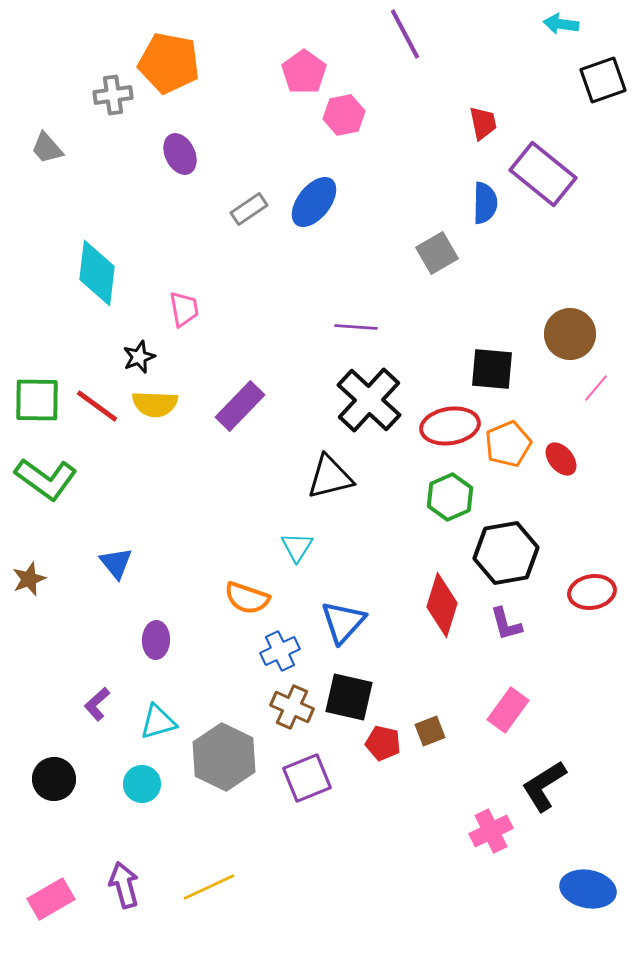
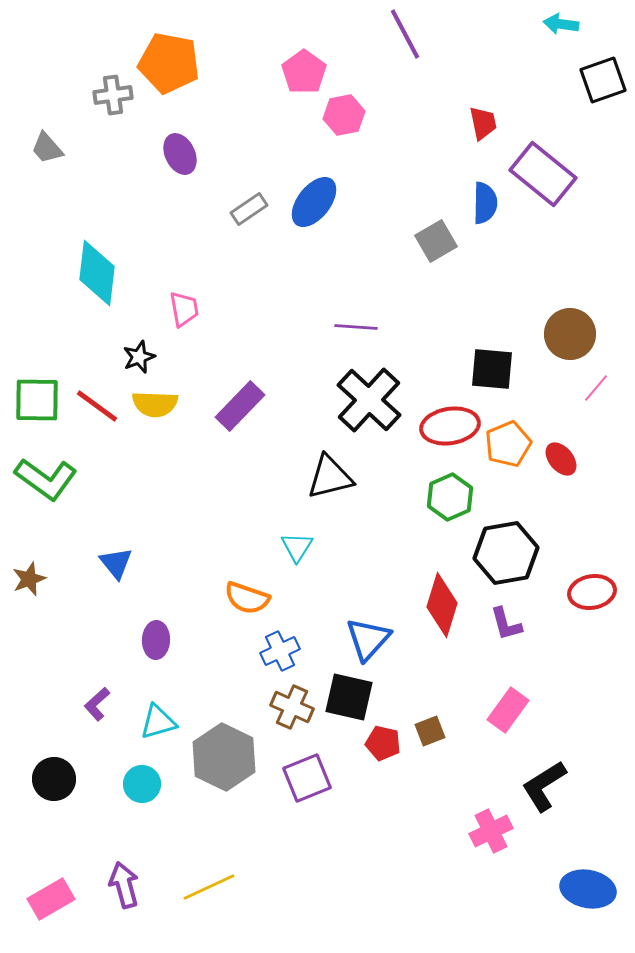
gray square at (437, 253): moved 1 px left, 12 px up
blue triangle at (343, 622): moved 25 px right, 17 px down
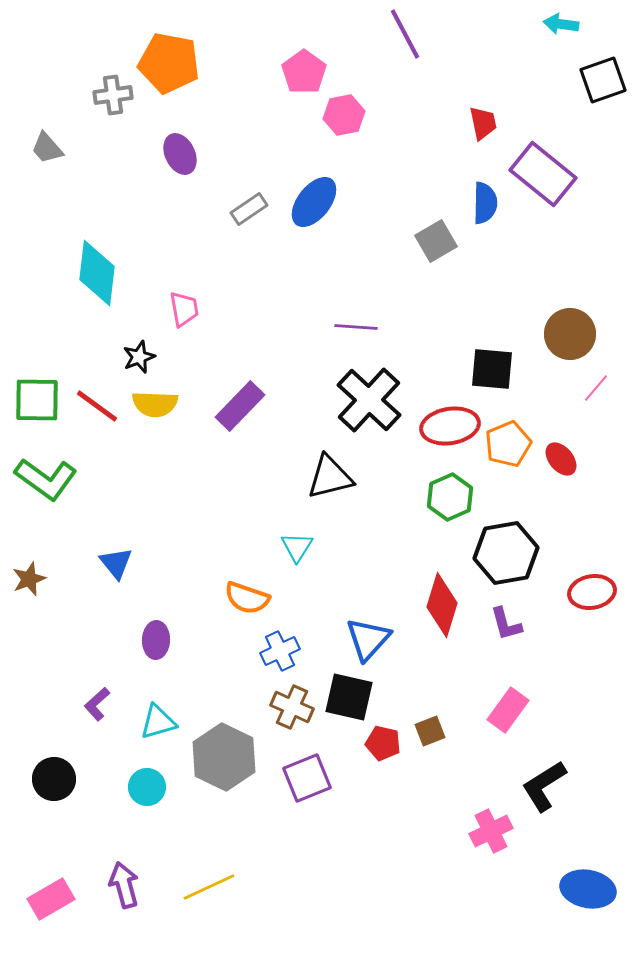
cyan circle at (142, 784): moved 5 px right, 3 px down
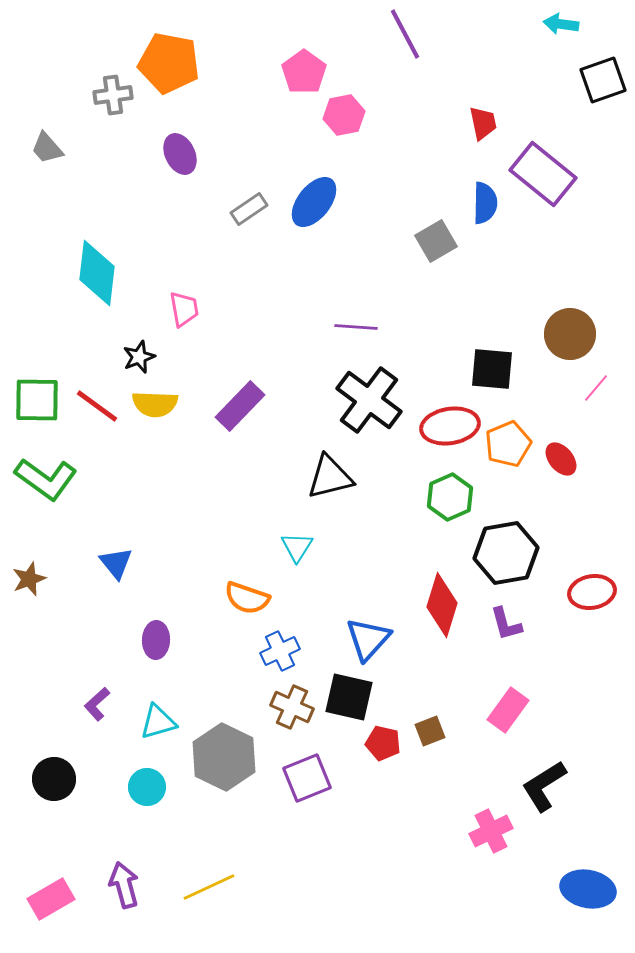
black cross at (369, 400): rotated 6 degrees counterclockwise
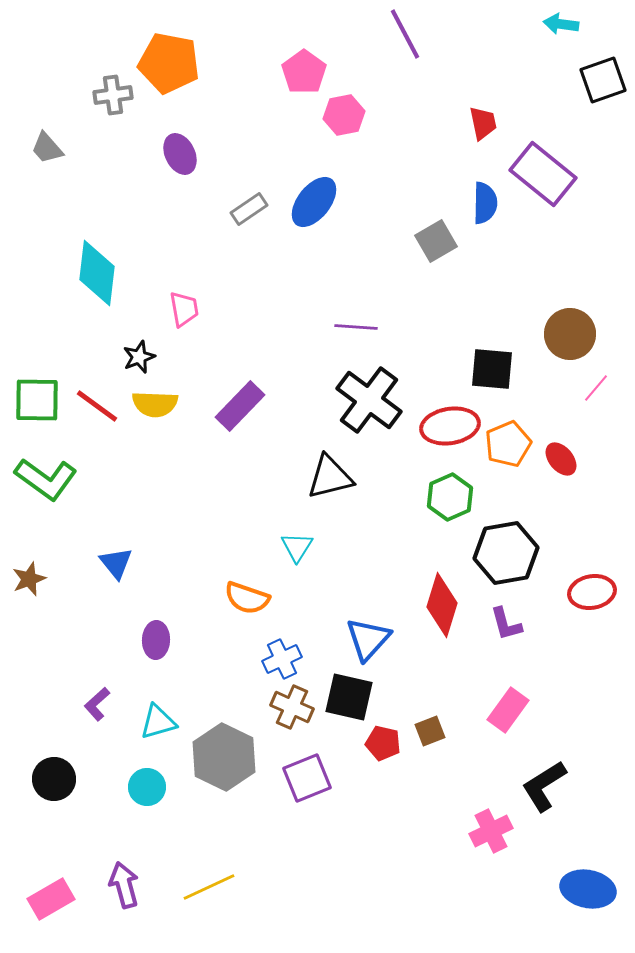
blue cross at (280, 651): moved 2 px right, 8 px down
